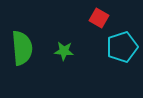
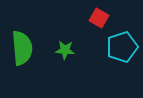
green star: moved 1 px right, 1 px up
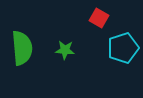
cyan pentagon: moved 1 px right, 1 px down
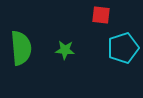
red square: moved 2 px right, 3 px up; rotated 24 degrees counterclockwise
green semicircle: moved 1 px left
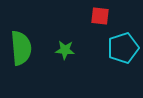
red square: moved 1 px left, 1 px down
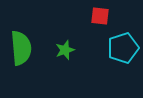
green star: rotated 24 degrees counterclockwise
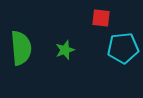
red square: moved 1 px right, 2 px down
cyan pentagon: rotated 12 degrees clockwise
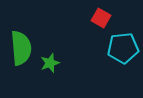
red square: rotated 24 degrees clockwise
green star: moved 15 px left, 13 px down
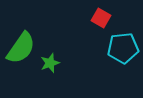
green semicircle: rotated 40 degrees clockwise
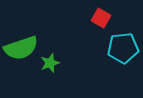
green semicircle: rotated 36 degrees clockwise
